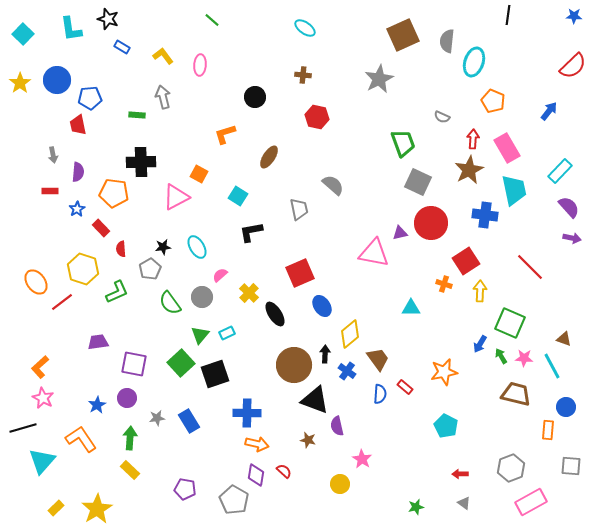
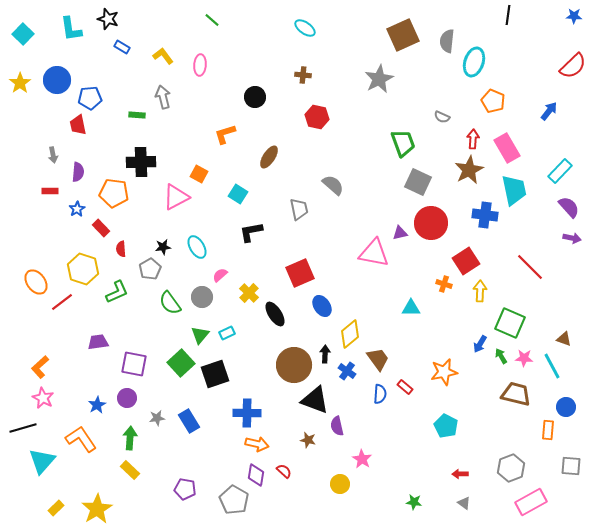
cyan square at (238, 196): moved 2 px up
green star at (416, 507): moved 2 px left, 5 px up; rotated 21 degrees clockwise
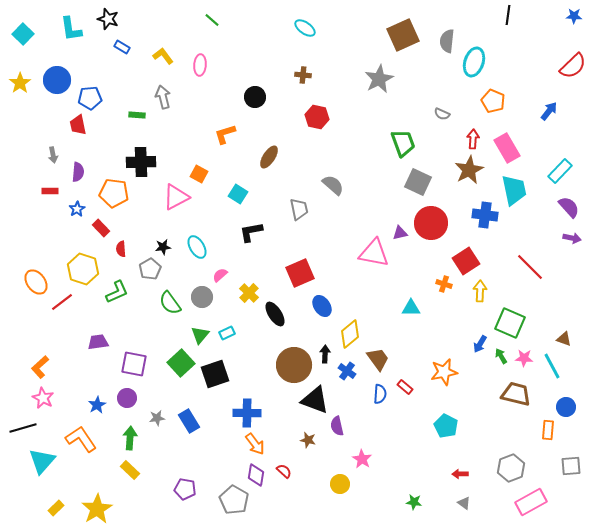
gray semicircle at (442, 117): moved 3 px up
orange arrow at (257, 444): moved 2 px left; rotated 40 degrees clockwise
gray square at (571, 466): rotated 10 degrees counterclockwise
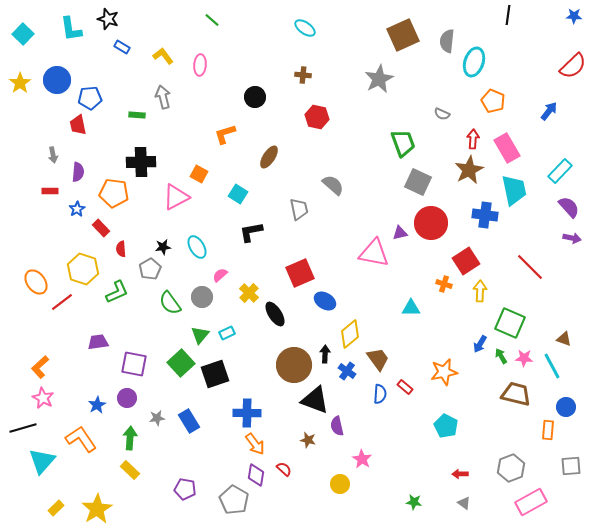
blue ellipse at (322, 306): moved 3 px right, 5 px up; rotated 25 degrees counterclockwise
red semicircle at (284, 471): moved 2 px up
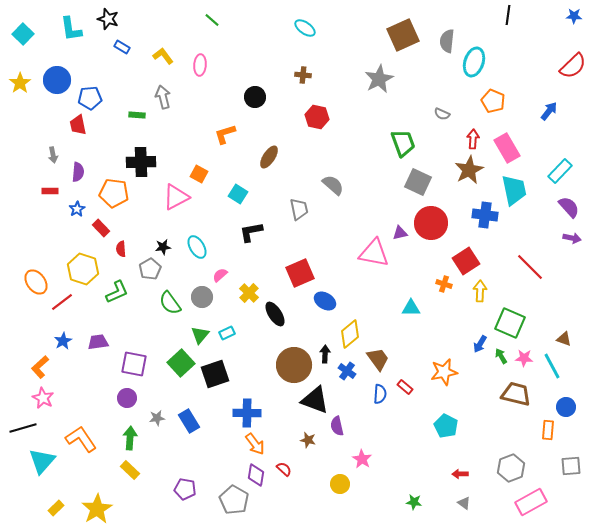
blue star at (97, 405): moved 34 px left, 64 px up
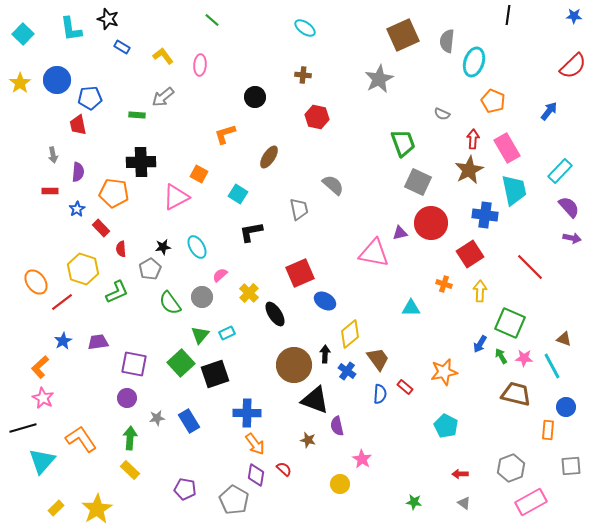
gray arrow at (163, 97): rotated 115 degrees counterclockwise
red square at (466, 261): moved 4 px right, 7 px up
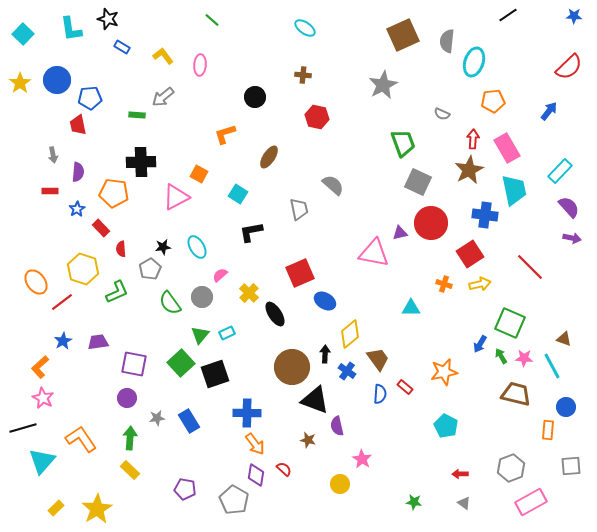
black line at (508, 15): rotated 48 degrees clockwise
red semicircle at (573, 66): moved 4 px left, 1 px down
gray star at (379, 79): moved 4 px right, 6 px down
orange pentagon at (493, 101): rotated 30 degrees counterclockwise
yellow arrow at (480, 291): moved 7 px up; rotated 75 degrees clockwise
brown circle at (294, 365): moved 2 px left, 2 px down
